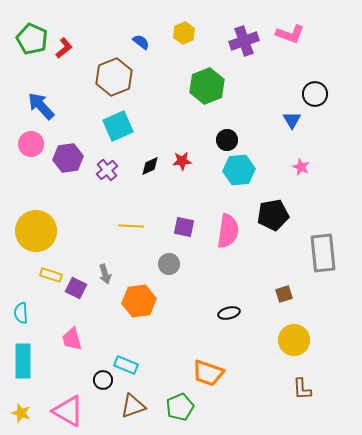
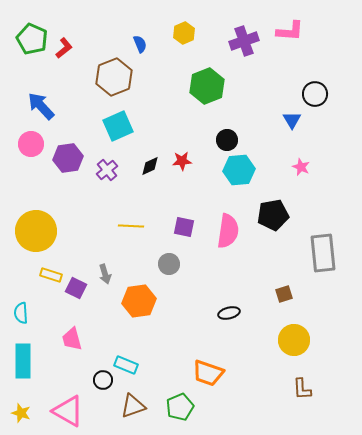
pink L-shape at (290, 34): moved 3 px up; rotated 16 degrees counterclockwise
blue semicircle at (141, 42): moved 1 px left, 2 px down; rotated 30 degrees clockwise
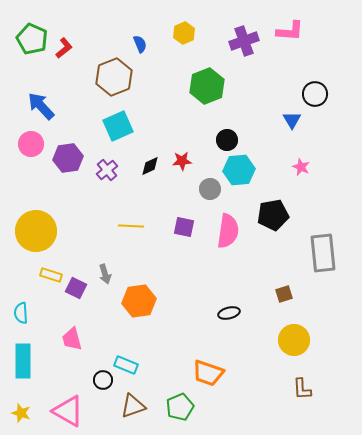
gray circle at (169, 264): moved 41 px right, 75 px up
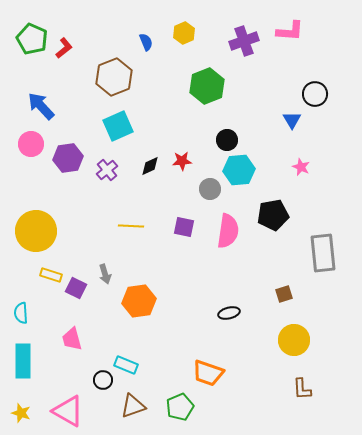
blue semicircle at (140, 44): moved 6 px right, 2 px up
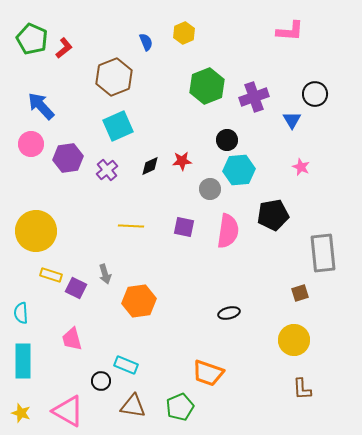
purple cross at (244, 41): moved 10 px right, 56 px down
brown square at (284, 294): moved 16 px right, 1 px up
black circle at (103, 380): moved 2 px left, 1 px down
brown triangle at (133, 406): rotated 28 degrees clockwise
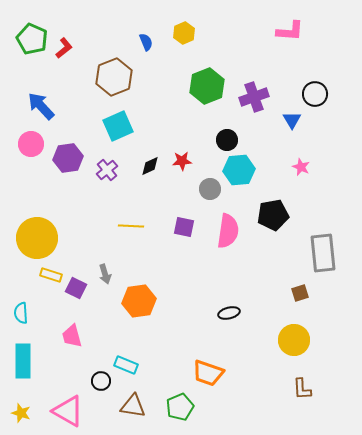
yellow circle at (36, 231): moved 1 px right, 7 px down
pink trapezoid at (72, 339): moved 3 px up
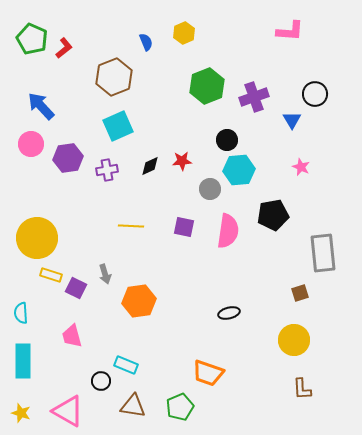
purple cross at (107, 170): rotated 30 degrees clockwise
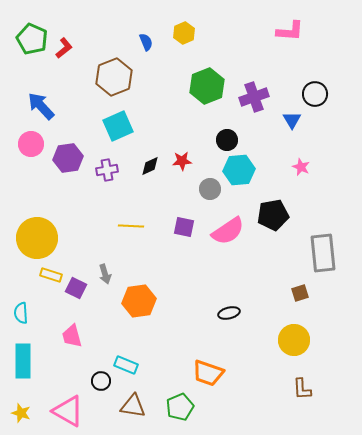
pink semicircle at (228, 231): rotated 48 degrees clockwise
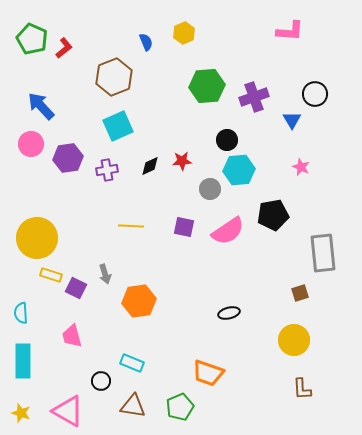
green hexagon at (207, 86): rotated 16 degrees clockwise
cyan rectangle at (126, 365): moved 6 px right, 2 px up
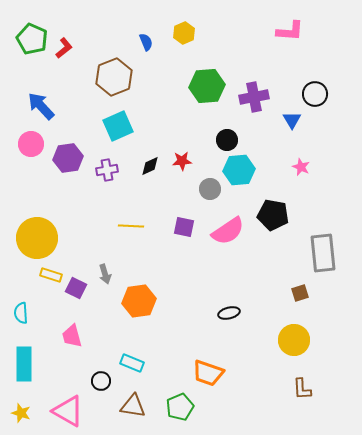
purple cross at (254, 97): rotated 8 degrees clockwise
black pentagon at (273, 215): rotated 20 degrees clockwise
cyan rectangle at (23, 361): moved 1 px right, 3 px down
